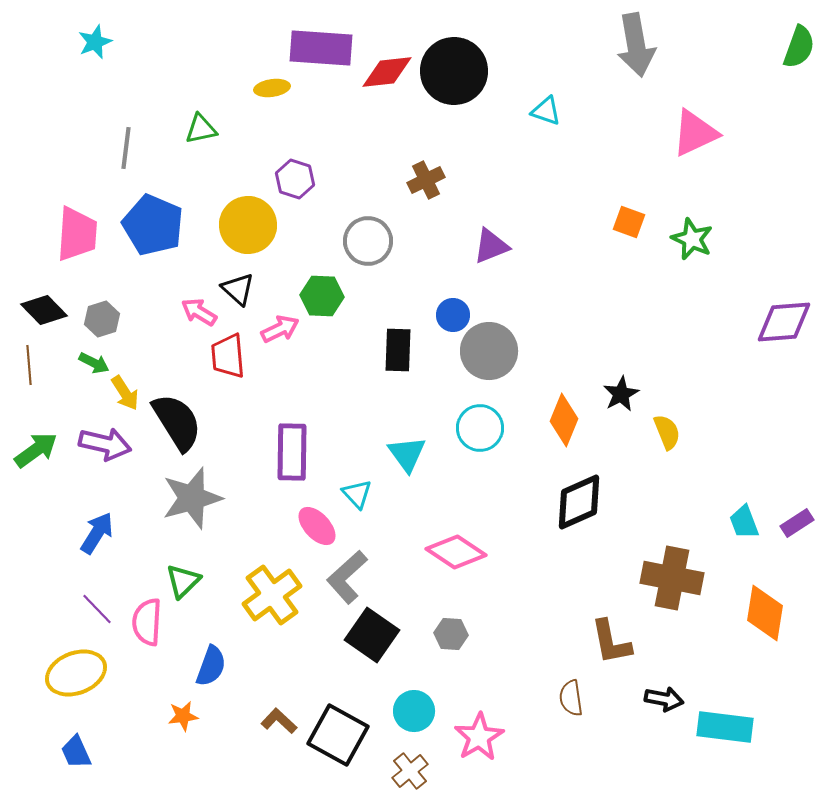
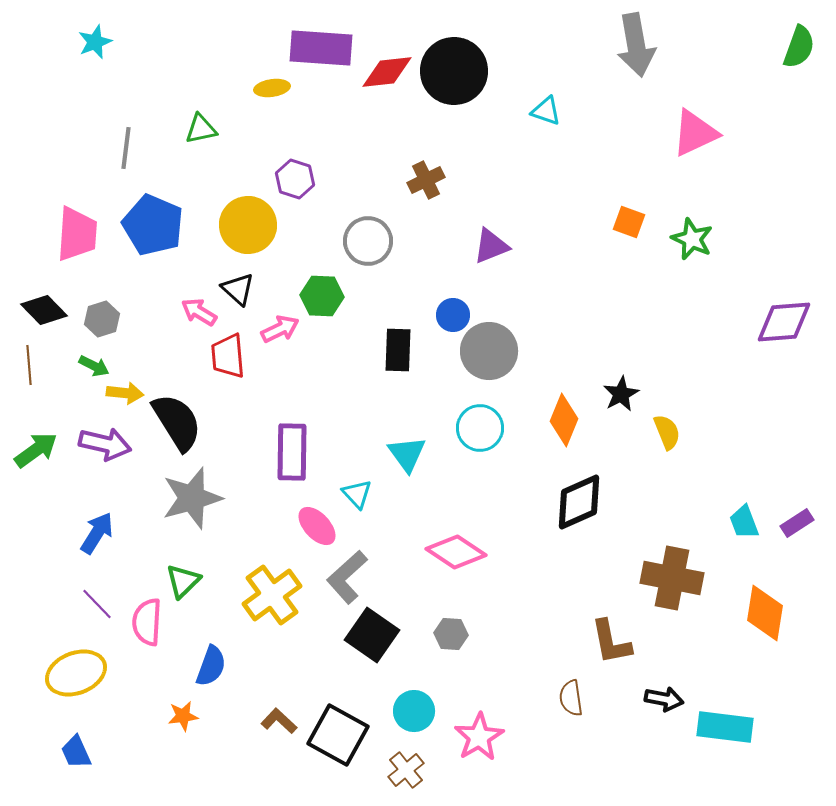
green arrow at (94, 363): moved 3 px down
yellow arrow at (125, 393): rotated 51 degrees counterclockwise
purple line at (97, 609): moved 5 px up
brown cross at (410, 771): moved 4 px left, 1 px up
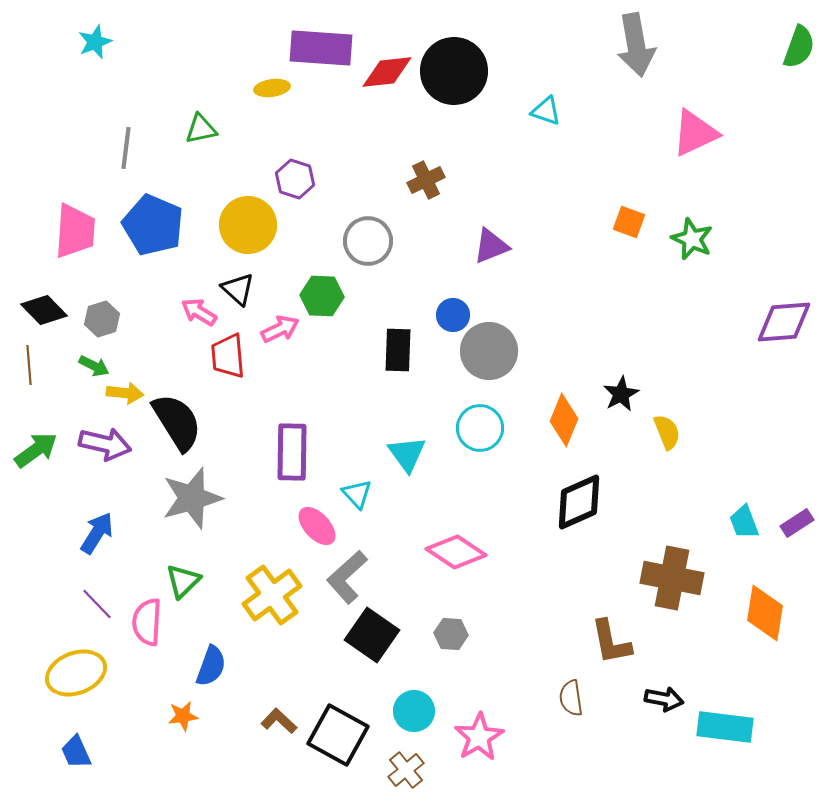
pink trapezoid at (77, 234): moved 2 px left, 3 px up
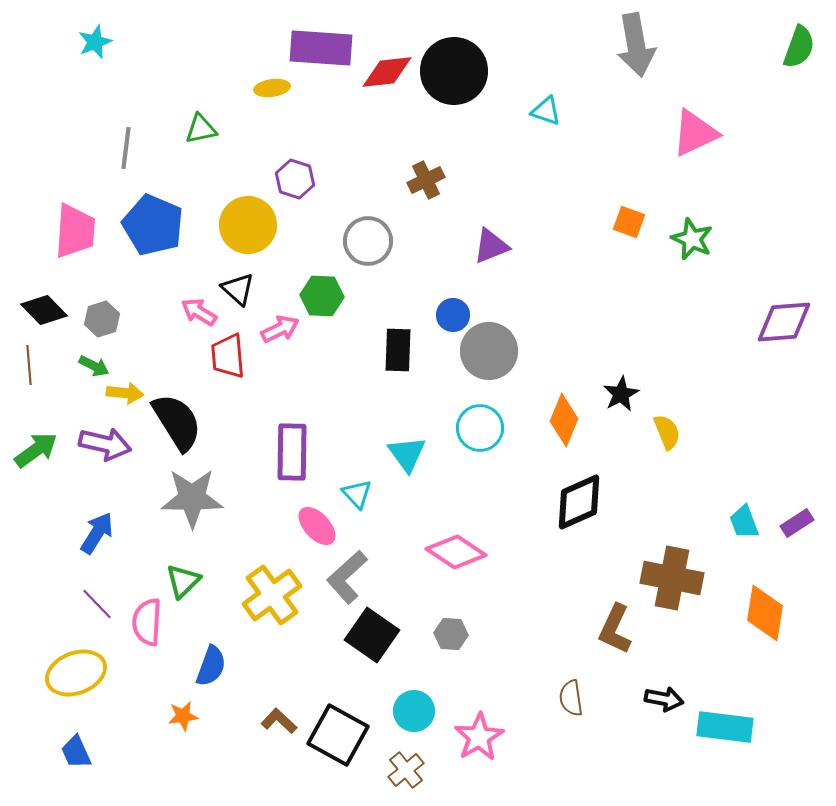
gray star at (192, 498): rotated 16 degrees clockwise
brown L-shape at (611, 642): moved 4 px right, 13 px up; rotated 36 degrees clockwise
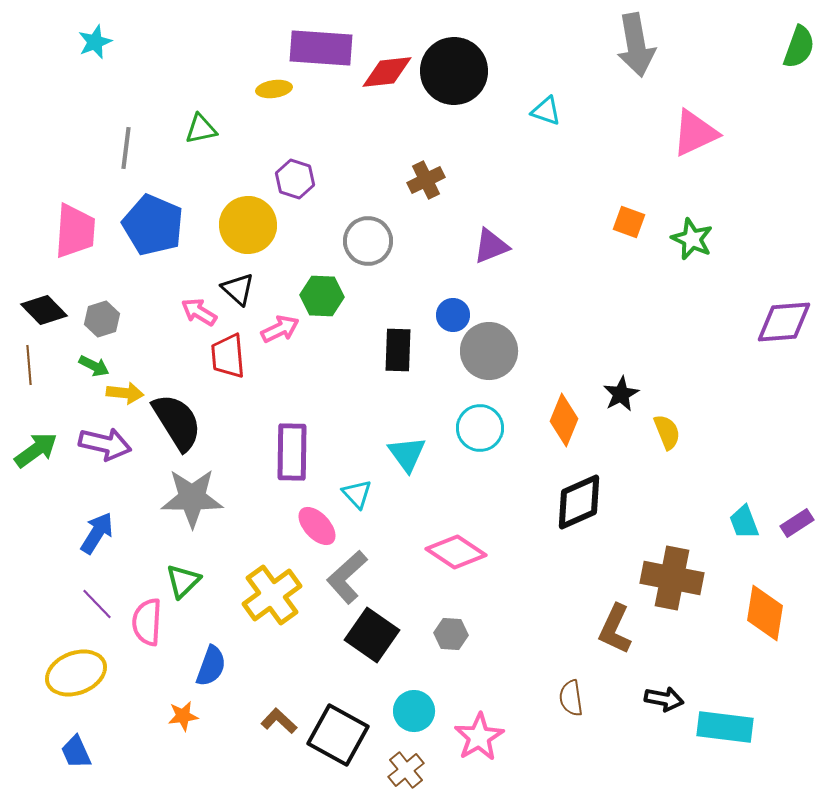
yellow ellipse at (272, 88): moved 2 px right, 1 px down
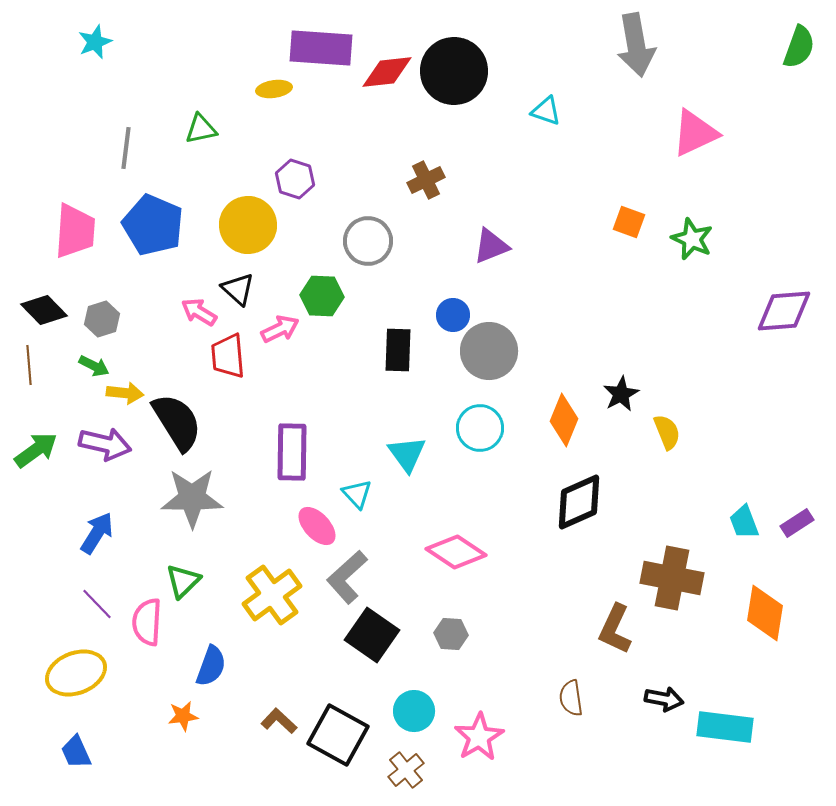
purple diamond at (784, 322): moved 11 px up
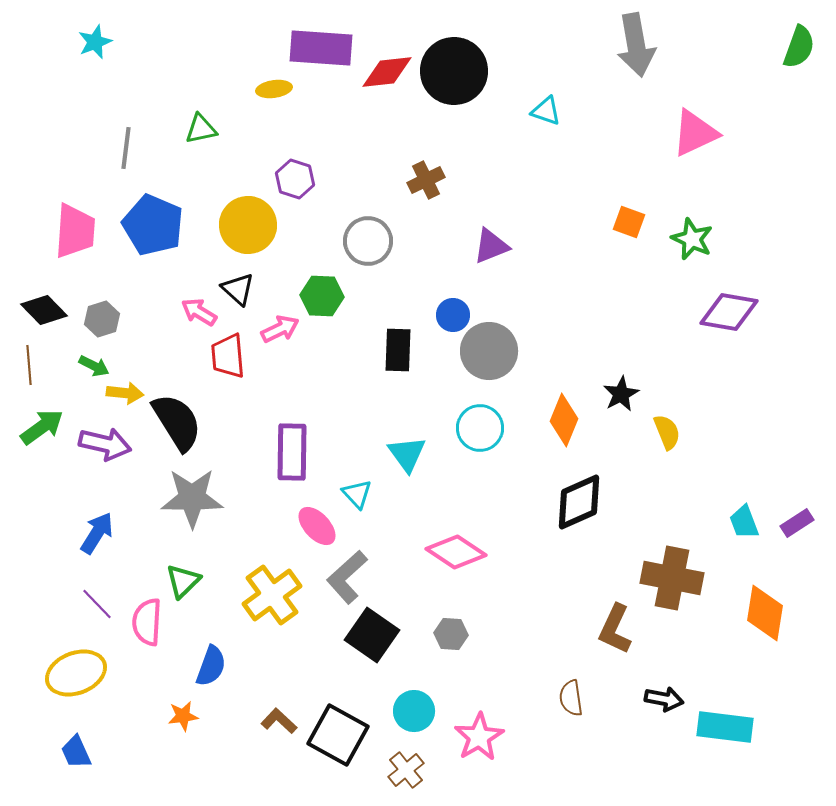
purple diamond at (784, 311): moved 55 px left, 1 px down; rotated 14 degrees clockwise
green arrow at (36, 450): moved 6 px right, 23 px up
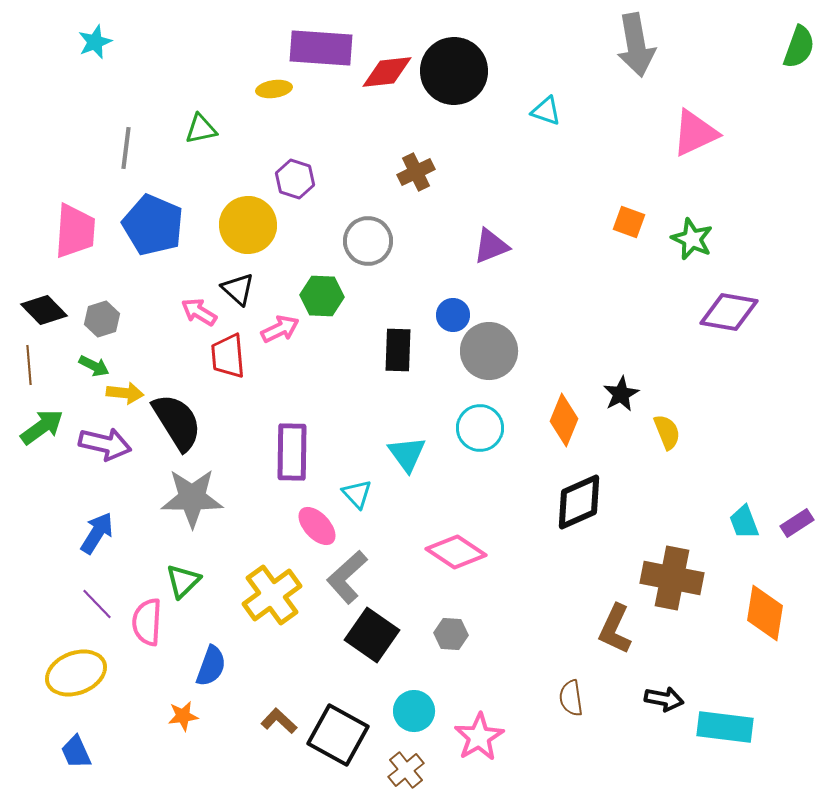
brown cross at (426, 180): moved 10 px left, 8 px up
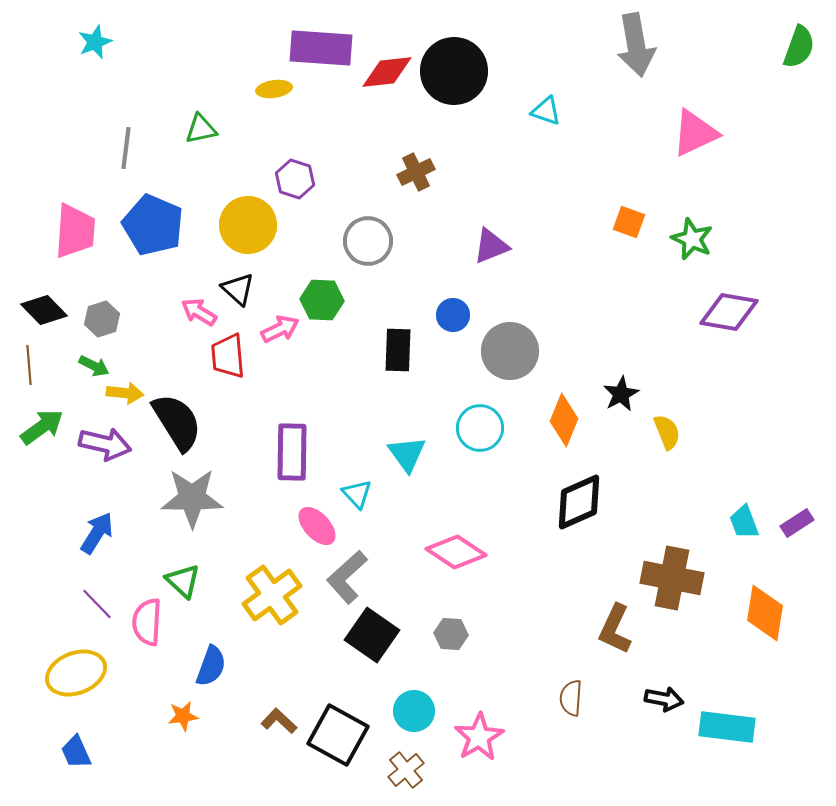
green hexagon at (322, 296): moved 4 px down
gray circle at (489, 351): moved 21 px right
green triangle at (183, 581): rotated 33 degrees counterclockwise
brown semicircle at (571, 698): rotated 12 degrees clockwise
cyan rectangle at (725, 727): moved 2 px right
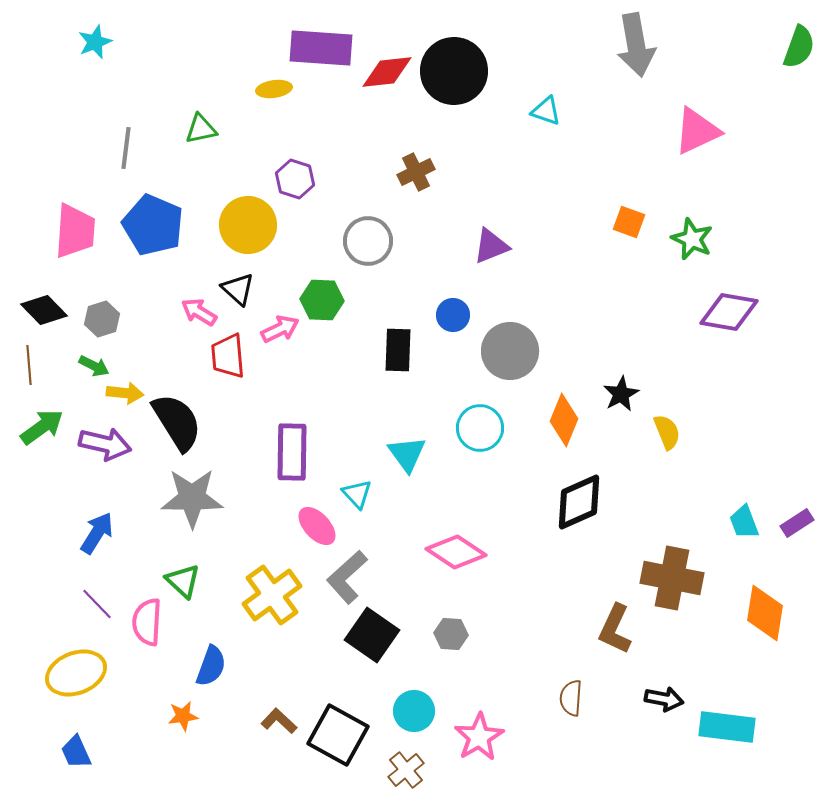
pink triangle at (695, 133): moved 2 px right, 2 px up
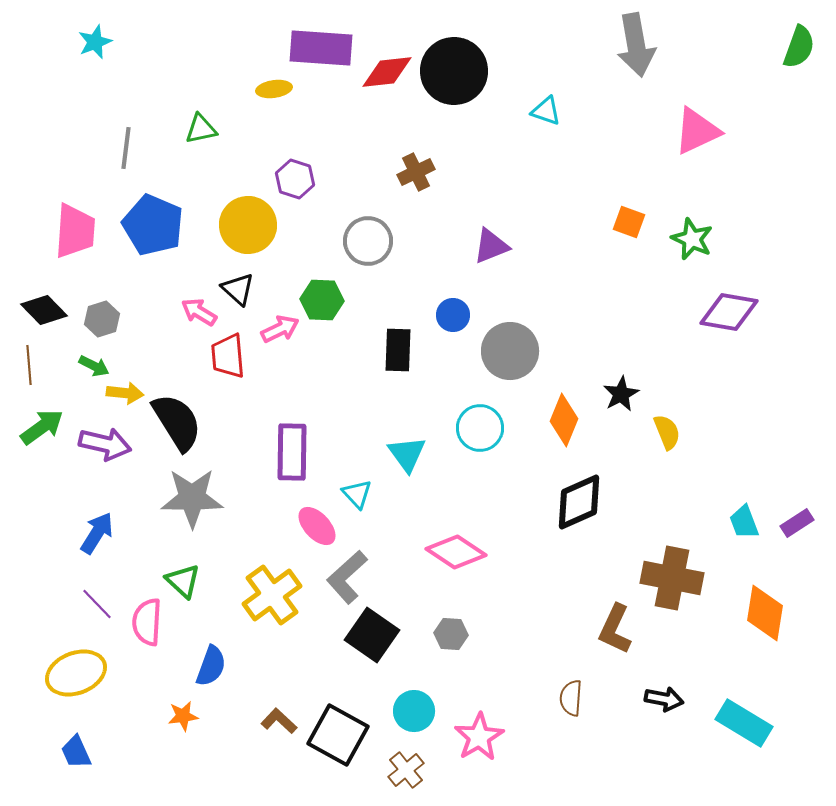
cyan rectangle at (727, 727): moved 17 px right, 4 px up; rotated 24 degrees clockwise
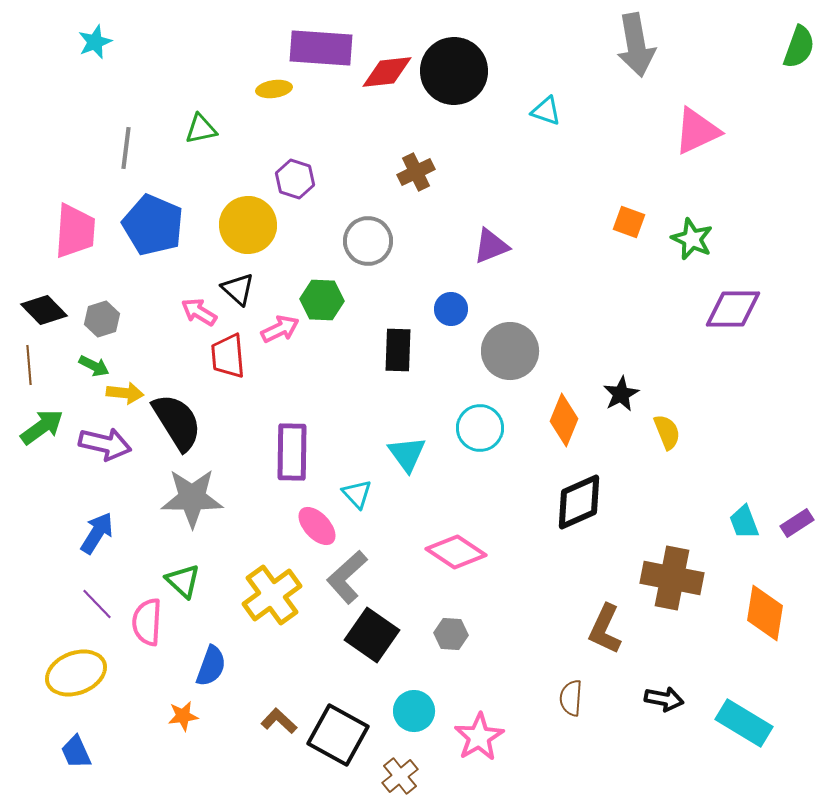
purple diamond at (729, 312): moved 4 px right, 3 px up; rotated 10 degrees counterclockwise
blue circle at (453, 315): moved 2 px left, 6 px up
brown L-shape at (615, 629): moved 10 px left
brown cross at (406, 770): moved 6 px left, 6 px down
